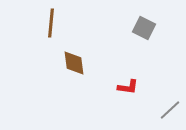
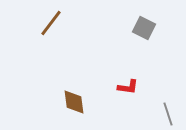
brown line: rotated 32 degrees clockwise
brown diamond: moved 39 px down
gray line: moved 2 px left, 4 px down; rotated 65 degrees counterclockwise
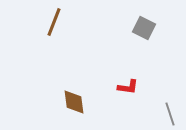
brown line: moved 3 px right, 1 px up; rotated 16 degrees counterclockwise
gray line: moved 2 px right
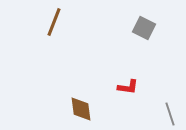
brown diamond: moved 7 px right, 7 px down
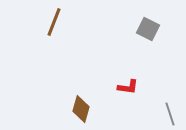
gray square: moved 4 px right, 1 px down
brown diamond: rotated 24 degrees clockwise
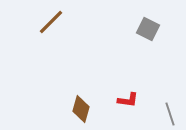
brown line: moved 3 px left; rotated 24 degrees clockwise
red L-shape: moved 13 px down
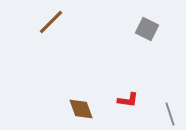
gray square: moved 1 px left
brown diamond: rotated 36 degrees counterclockwise
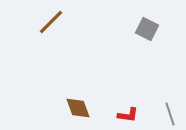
red L-shape: moved 15 px down
brown diamond: moved 3 px left, 1 px up
